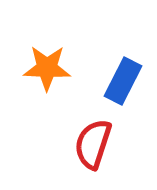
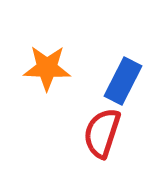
red semicircle: moved 9 px right, 11 px up
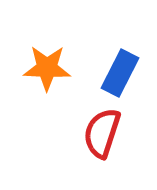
blue rectangle: moved 3 px left, 8 px up
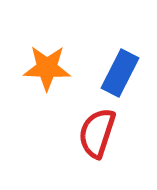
red semicircle: moved 5 px left
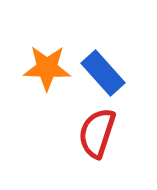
blue rectangle: moved 17 px left; rotated 69 degrees counterclockwise
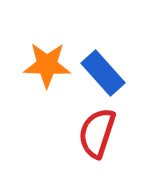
orange star: moved 3 px up
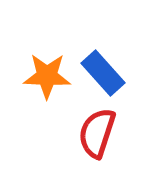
orange star: moved 11 px down
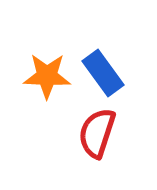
blue rectangle: rotated 6 degrees clockwise
